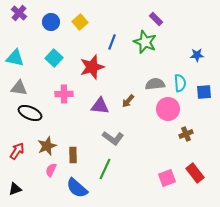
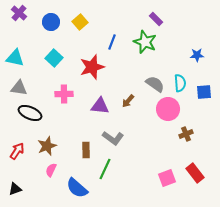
gray semicircle: rotated 42 degrees clockwise
brown rectangle: moved 13 px right, 5 px up
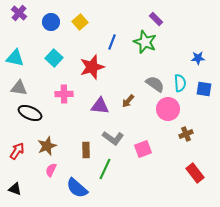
blue star: moved 1 px right, 3 px down
blue square: moved 3 px up; rotated 14 degrees clockwise
pink square: moved 24 px left, 29 px up
black triangle: rotated 40 degrees clockwise
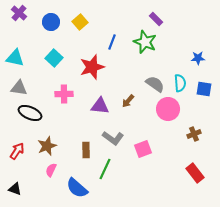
brown cross: moved 8 px right
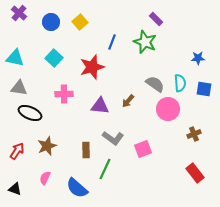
pink semicircle: moved 6 px left, 8 px down
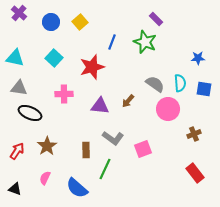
brown star: rotated 12 degrees counterclockwise
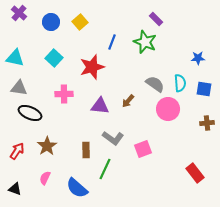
brown cross: moved 13 px right, 11 px up; rotated 16 degrees clockwise
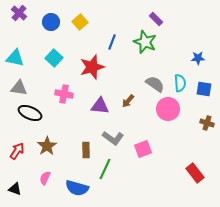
pink cross: rotated 12 degrees clockwise
brown cross: rotated 24 degrees clockwise
blue semicircle: rotated 25 degrees counterclockwise
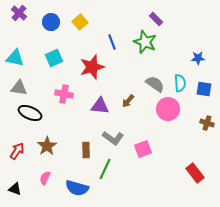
blue line: rotated 42 degrees counterclockwise
cyan square: rotated 24 degrees clockwise
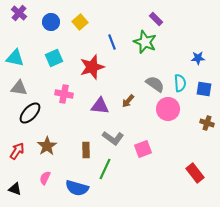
black ellipse: rotated 70 degrees counterclockwise
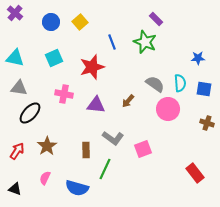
purple cross: moved 4 px left
purple triangle: moved 4 px left, 1 px up
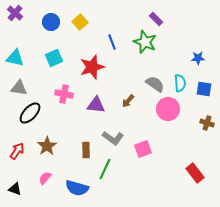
pink semicircle: rotated 16 degrees clockwise
